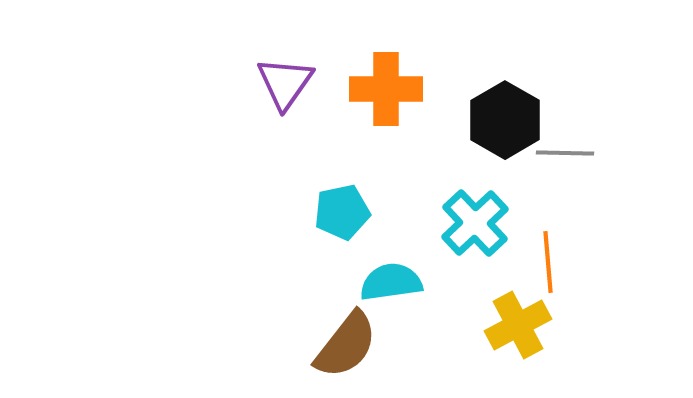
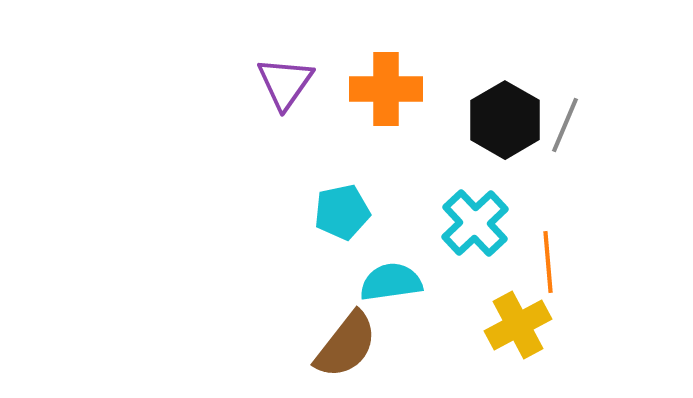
gray line: moved 28 px up; rotated 68 degrees counterclockwise
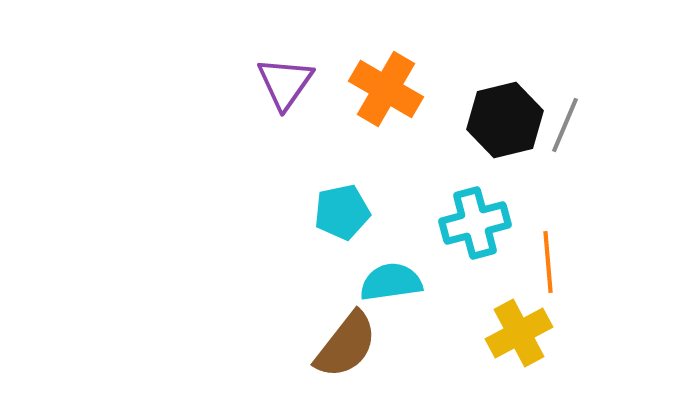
orange cross: rotated 30 degrees clockwise
black hexagon: rotated 16 degrees clockwise
cyan cross: rotated 28 degrees clockwise
yellow cross: moved 1 px right, 8 px down
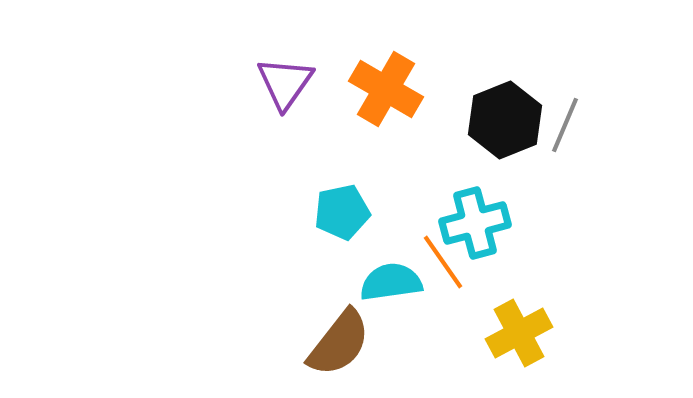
black hexagon: rotated 8 degrees counterclockwise
orange line: moved 105 px left; rotated 30 degrees counterclockwise
brown semicircle: moved 7 px left, 2 px up
